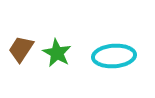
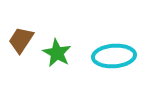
brown trapezoid: moved 9 px up
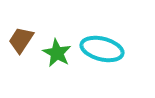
cyan ellipse: moved 12 px left, 7 px up; rotated 18 degrees clockwise
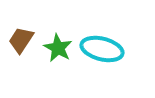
green star: moved 1 px right, 5 px up
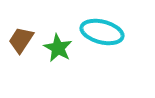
cyan ellipse: moved 17 px up
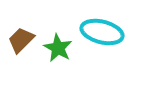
brown trapezoid: rotated 12 degrees clockwise
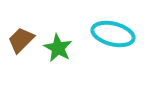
cyan ellipse: moved 11 px right, 2 px down
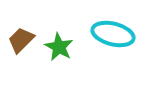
green star: moved 1 px right, 1 px up
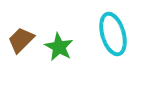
cyan ellipse: rotated 60 degrees clockwise
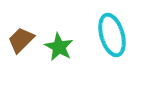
cyan ellipse: moved 1 px left, 1 px down
